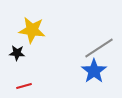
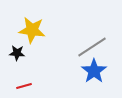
gray line: moved 7 px left, 1 px up
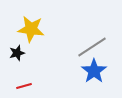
yellow star: moved 1 px left, 1 px up
black star: rotated 21 degrees counterclockwise
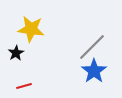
gray line: rotated 12 degrees counterclockwise
black star: moved 1 px left; rotated 14 degrees counterclockwise
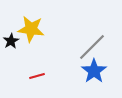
black star: moved 5 px left, 12 px up
red line: moved 13 px right, 10 px up
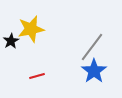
yellow star: rotated 20 degrees counterclockwise
gray line: rotated 8 degrees counterclockwise
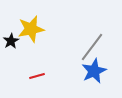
blue star: rotated 10 degrees clockwise
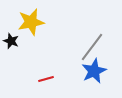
yellow star: moved 7 px up
black star: rotated 21 degrees counterclockwise
red line: moved 9 px right, 3 px down
